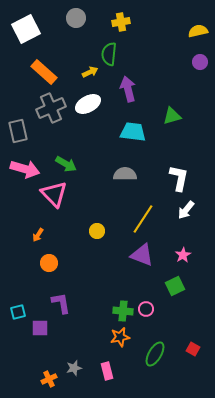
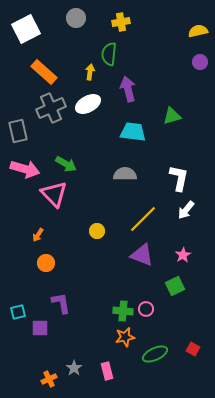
yellow arrow: rotated 56 degrees counterclockwise
yellow line: rotated 12 degrees clockwise
orange circle: moved 3 px left
orange star: moved 5 px right
green ellipse: rotated 35 degrees clockwise
gray star: rotated 21 degrees counterclockwise
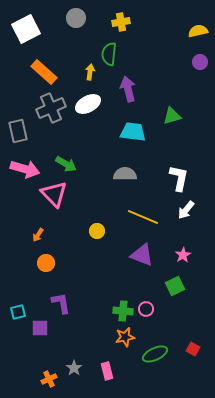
yellow line: moved 2 px up; rotated 68 degrees clockwise
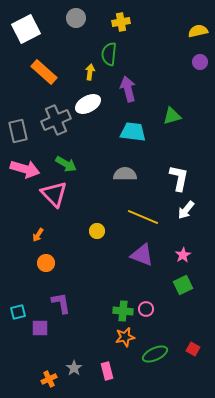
gray cross: moved 5 px right, 12 px down
green square: moved 8 px right, 1 px up
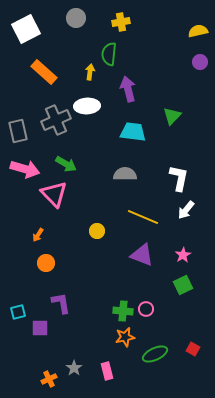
white ellipse: moved 1 px left, 2 px down; rotated 25 degrees clockwise
green triangle: rotated 30 degrees counterclockwise
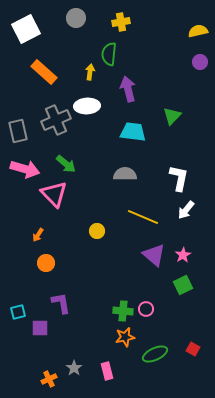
green arrow: rotated 10 degrees clockwise
purple triangle: moved 12 px right; rotated 20 degrees clockwise
